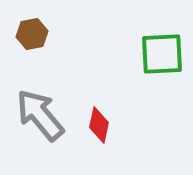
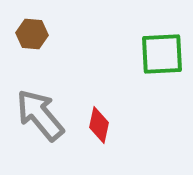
brown hexagon: rotated 16 degrees clockwise
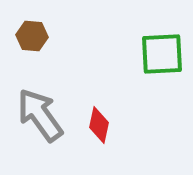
brown hexagon: moved 2 px down
gray arrow: rotated 4 degrees clockwise
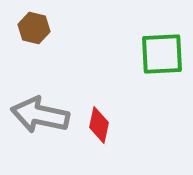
brown hexagon: moved 2 px right, 8 px up; rotated 8 degrees clockwise
gray arrow: rotated 42 degrees counterclockwise
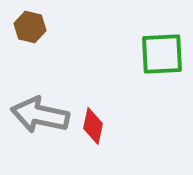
brown hexagon: moved 4 px left, 1 px up
red diamond: moved 6 px left, 1 px down
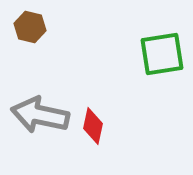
green square: rotated 6 degrees counterclockwise
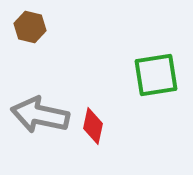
green square: moved 6 px left, 21 px down
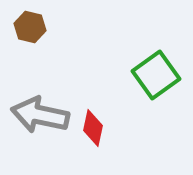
green square: rotated 27 degrees counterclockwise
red diamond: moved 2 px down
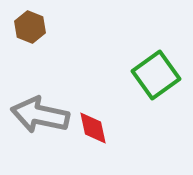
brown hexagon: rotated 8 degrees clockwise
red diamond: rotated 24 degrees counterclockwise
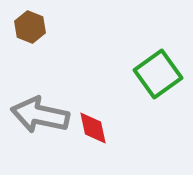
green square: moved 2 px right, 1 px up
